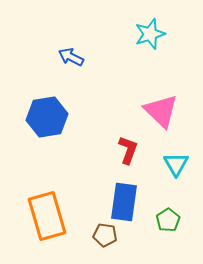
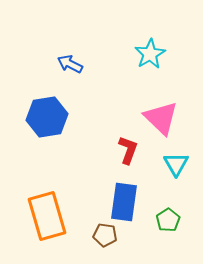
cyan star: moved 20 px down; rotated 12 degrees counterclockwise
blue arrow: moved 1 px left, 7 px down
pink triangle: moved 7 px down
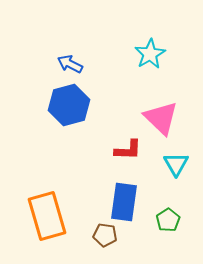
blue hexagon: moved 22 px right, 12 px up; rotated 6 degrees counterclockwise
red L-shape: rotated 72 degrees clockwise
